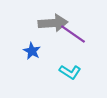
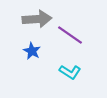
gray arrow: moved 16 px left, 4 px up
purple line: moved 3 px left, 1 px down
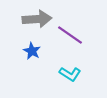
cyan L-shape: moved 2 px down
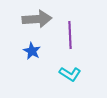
purple line: rotated 52 degrees clockwise
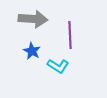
gray arrow: moved 4 px left; rotated 8 degrees clockwise
cyan L-shape: moved 12 px left, 8 px up
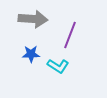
purple line: rotated 24 degrees clockwise
blue star: moved 1 px left, 3 px down; rotated 30 degrees counterclockwise
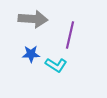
purple line: rotated 8 degrees counterclockwise
cyan L-shape: moved 2 px left, 1 px up
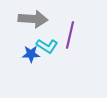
cyan L-shape: moved 9 px left, 19 px up
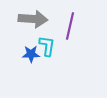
purple line: moved 9 px up
cyan L-shape: rotated 115 degrees counterclockwise
